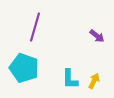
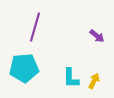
cyan pentagon: rotated 24 degrees counterclockwise
cyan L-shape: moved 1 px right, 1 px up
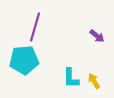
cyan pentagon: moved 8 px up
yellow arrow: rotated 56 degrees counterclockwise
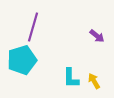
purple line: moved 2 px left
cyan pentagon: moved 2 px left; rotated 12 degrees counterclockwise
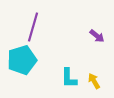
cyan L-shape: moved 2 px left
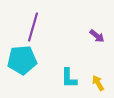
cyan pentagon: rotated 12 degrees clockwise
yellow arrow: moved 4 px right, 2 px down
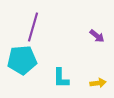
cyan L-shape: moved 8 px left
yellow arrow: rotated 112 degrees clockwise
